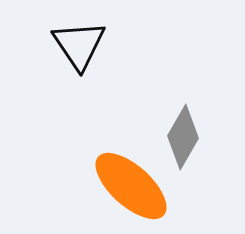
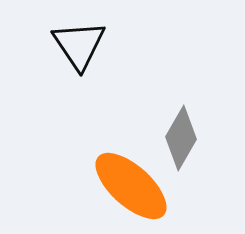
gray diamond: moved 2 px left, 1 px down
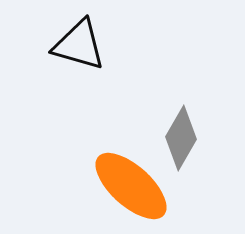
black triangle: rotated 40 degrees counterclockwise
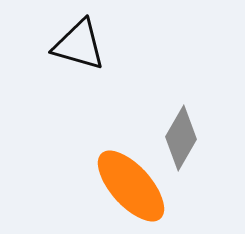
orange ellipse: rotated 6 degrees clockwise
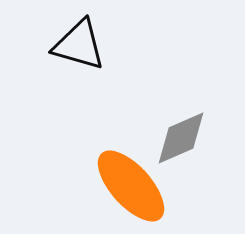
gray diamond: rotated 36 degrees clockwise
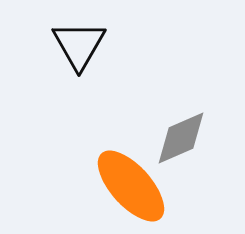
black triangle: rotated 44 degrees clockwise
